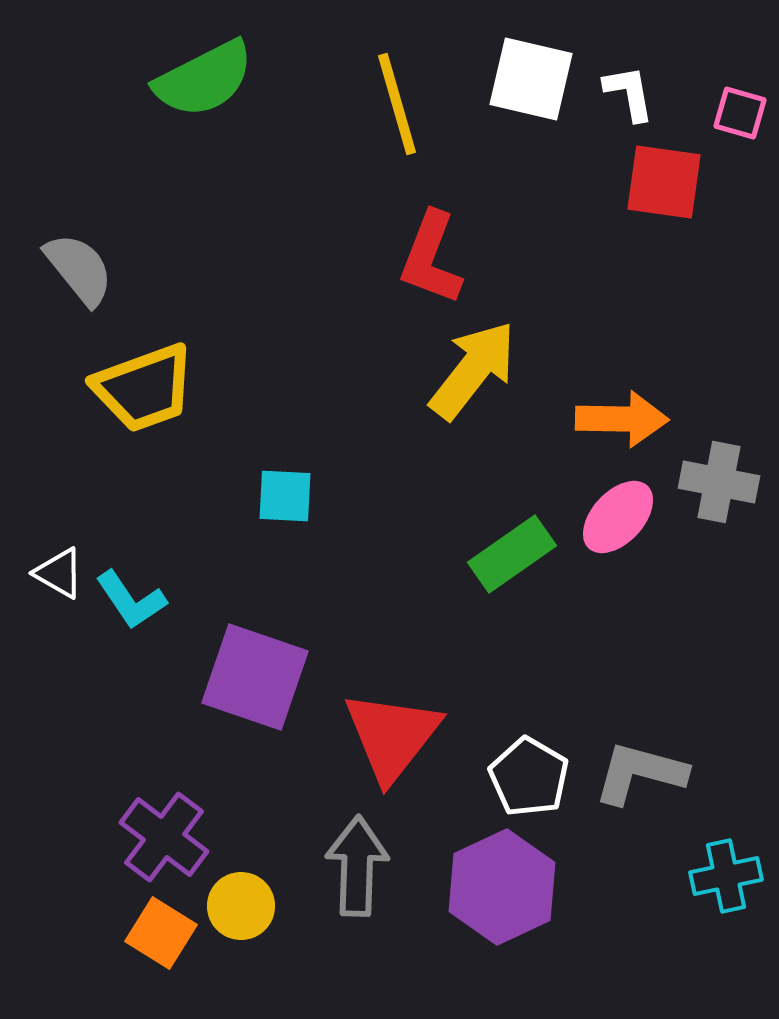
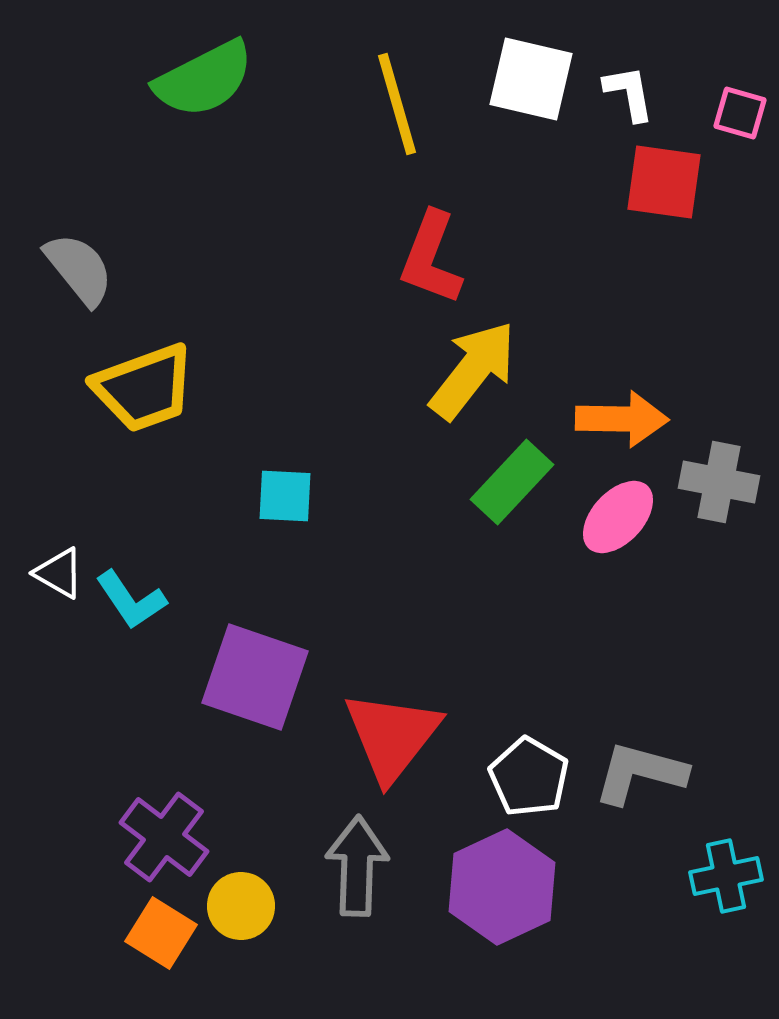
green rectangle: moved 72 px up; rotated 12 degrees counterclockwise
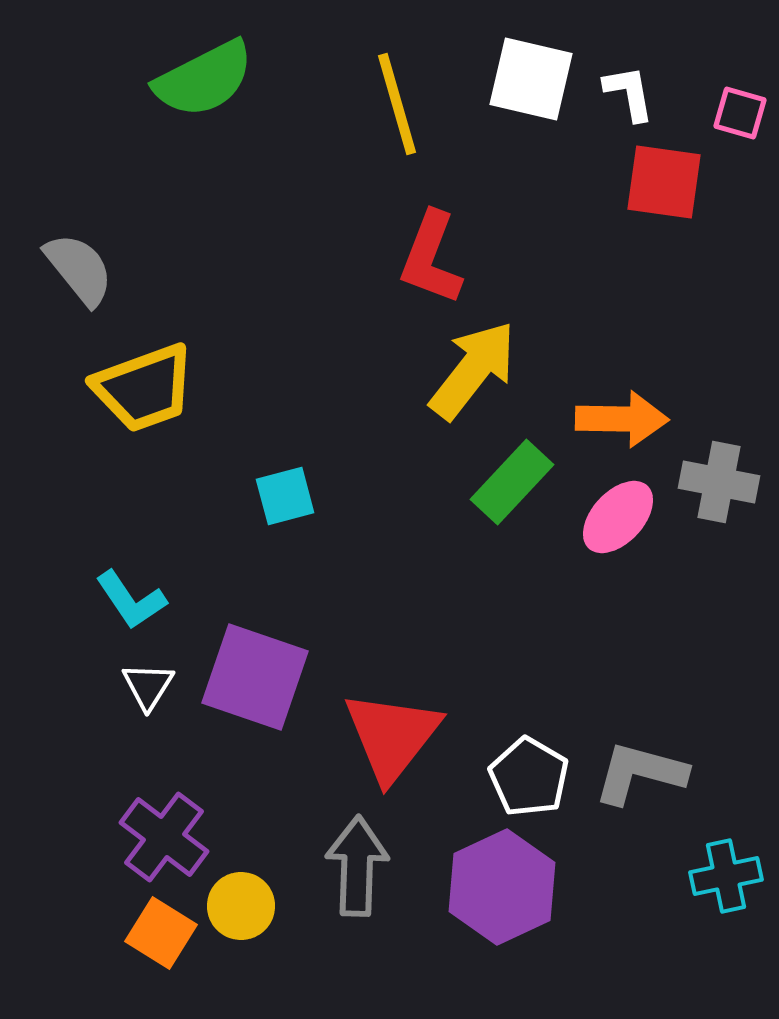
cyan square: rotated 18 degrees counterclockwise
white triangle: moved 89 px right, 113 px down; rotated 32 degrees clockwise
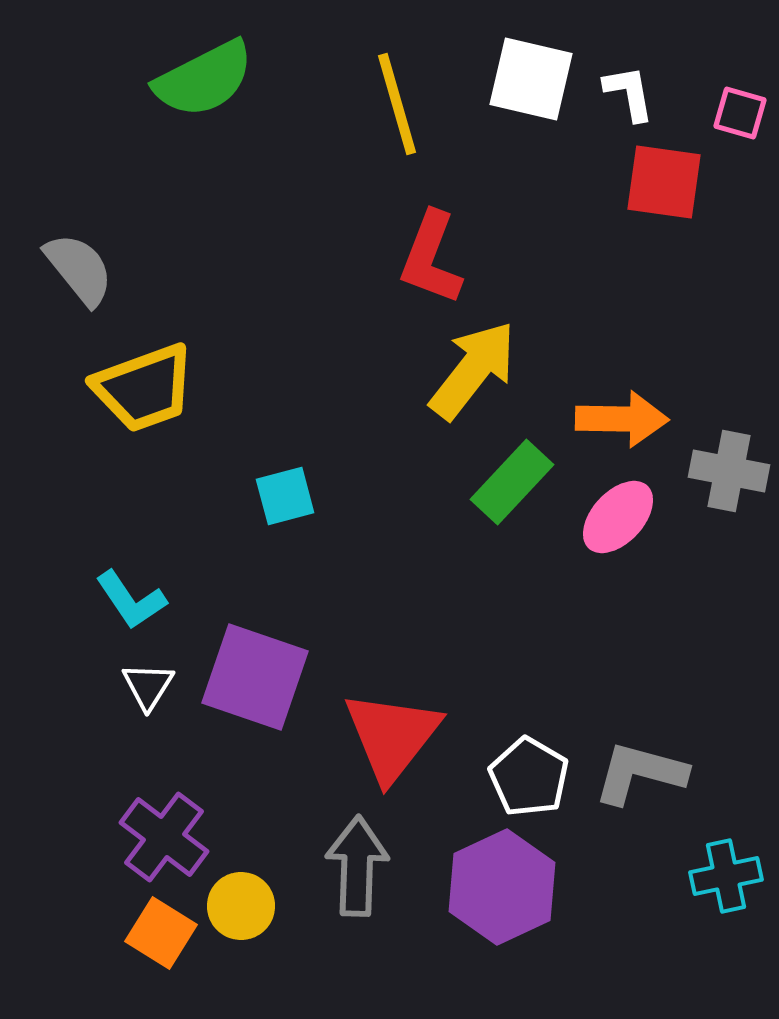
gray cross: moved 10 px right, 11 px up
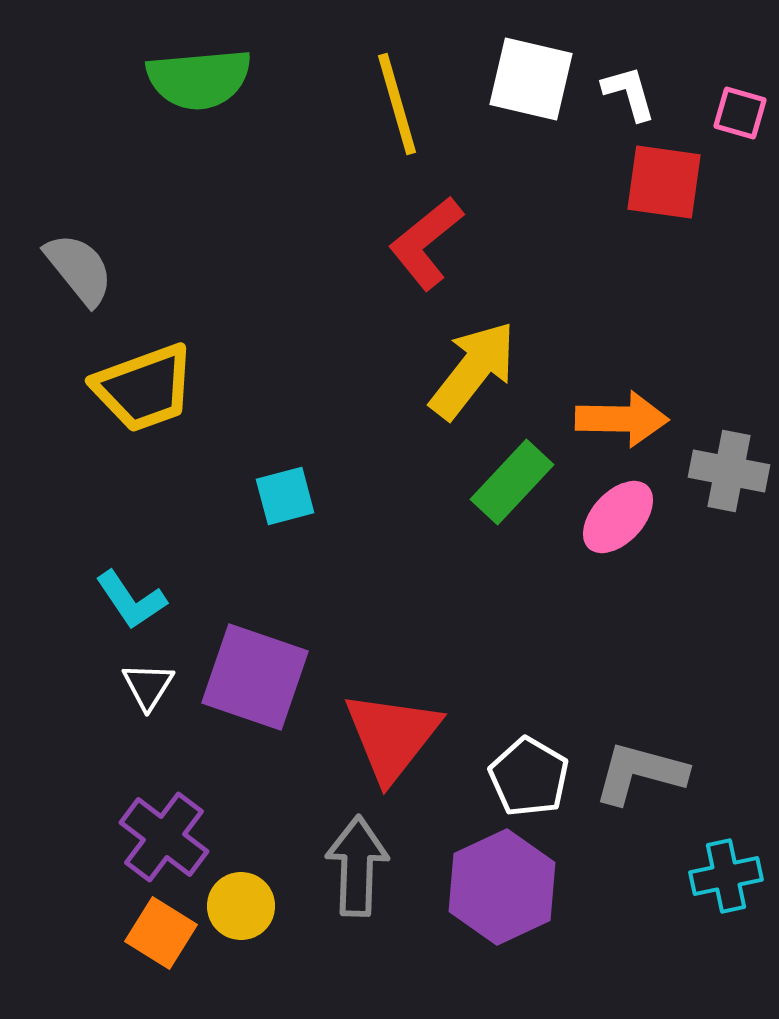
green semicircle: moved 5 px left; rotated 22 degrees clockwise
white L-shape: rotated 6 degrees counterclockwise
red L-shape: moved 5 px left, 15 px up; rotated 30 degrees clockwise
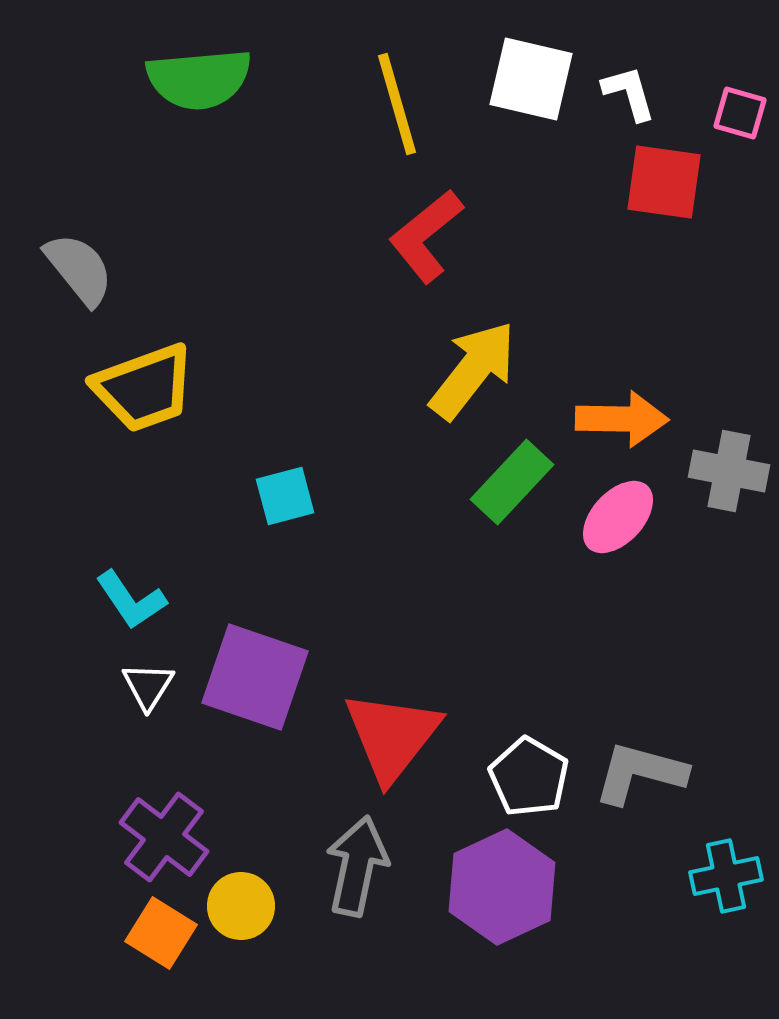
red L-shape: moved 7 px up
gray arrow: rotated 10 degrees clockwise
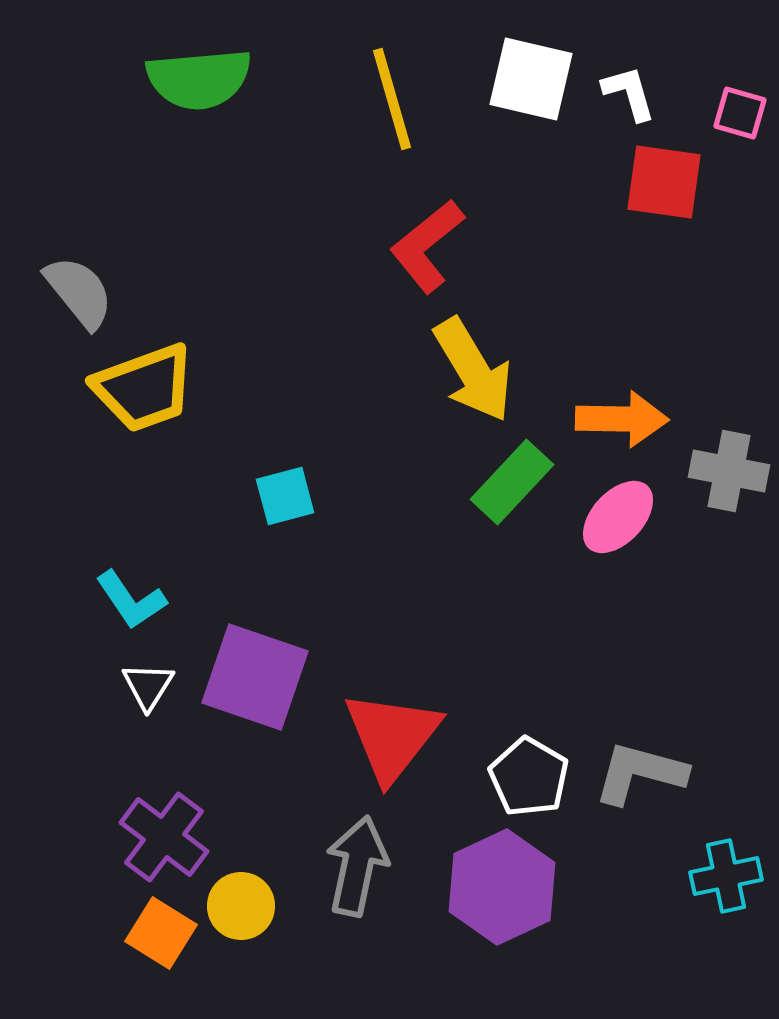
yellow line: moved 5 px left, 5 px up
red L-shape: moved 1 px right, 10 px down
gray semicircle: moved 23 px down
yellow arrow: rotated 111 degrees clockwise
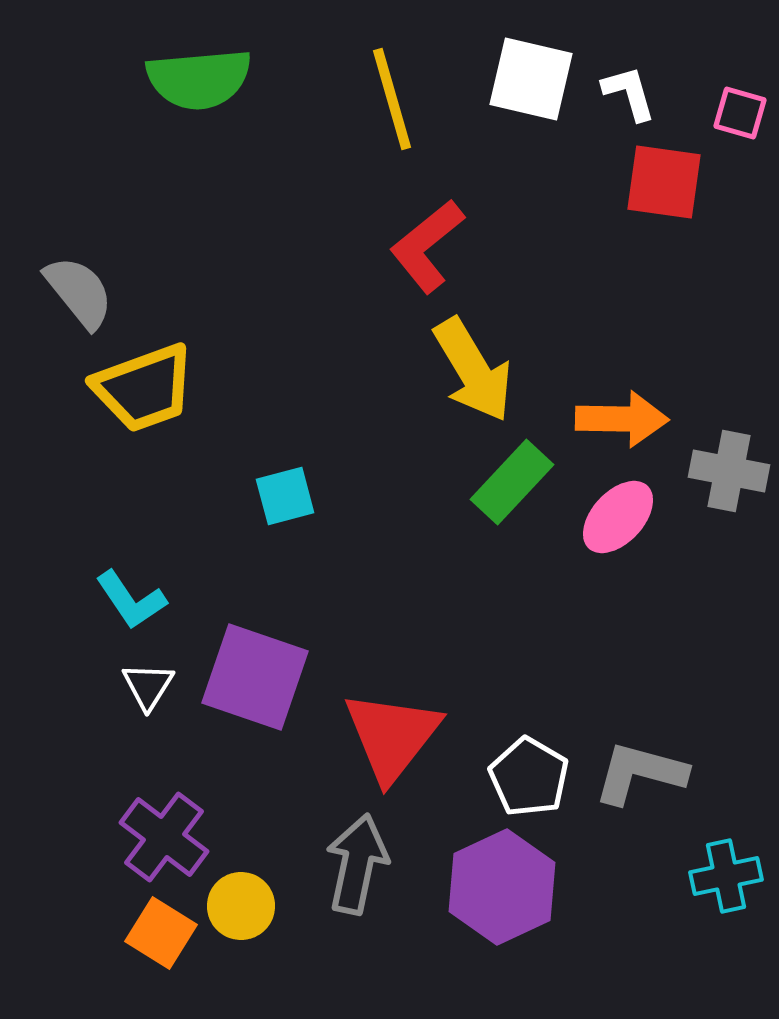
gray arrow: moved 2 px up
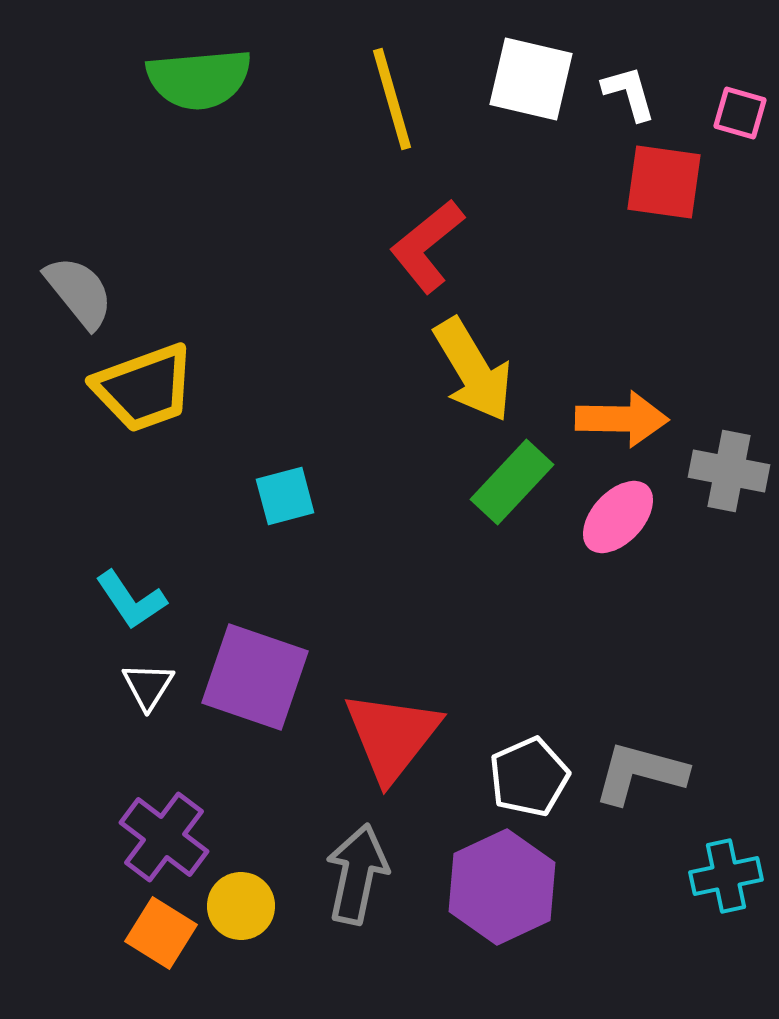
white pentagon: rotated 18 degrees clockwise
gray arrow: moved 10 px down
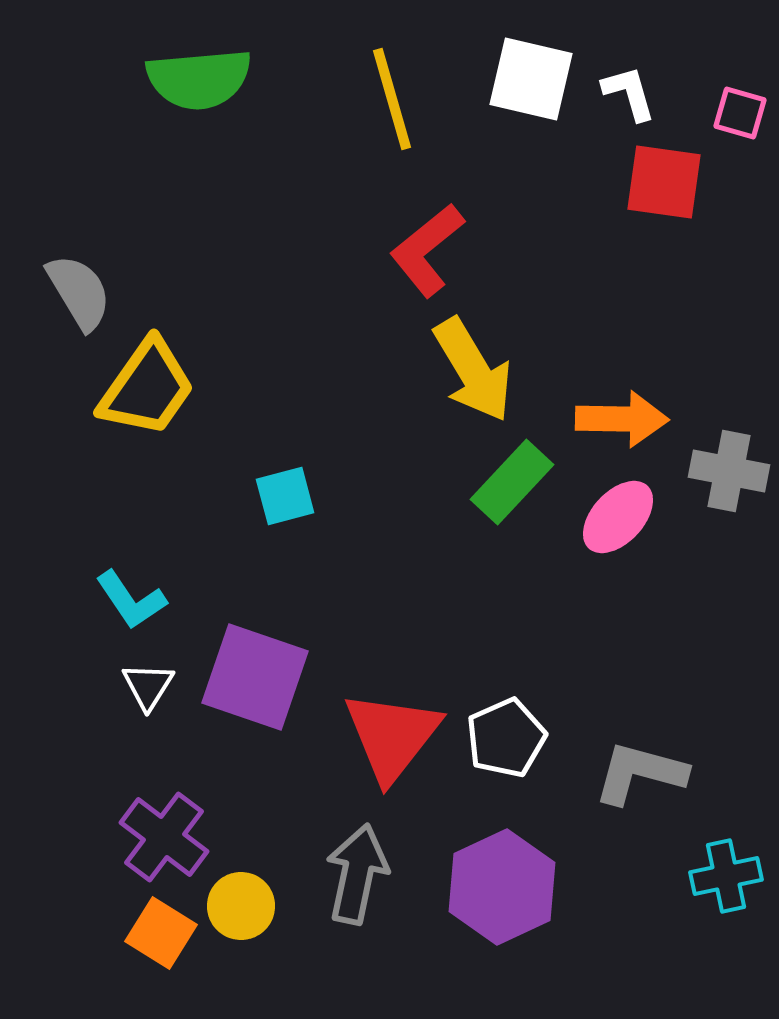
red L-shape: moved 4 px down
gray semicircle: rotated 8 degrees clockwise
yellow trapezoid: moved 3 px right; rotated 35 degrees counterclockwise
white pentagon: moved 23 px left, 39 px up
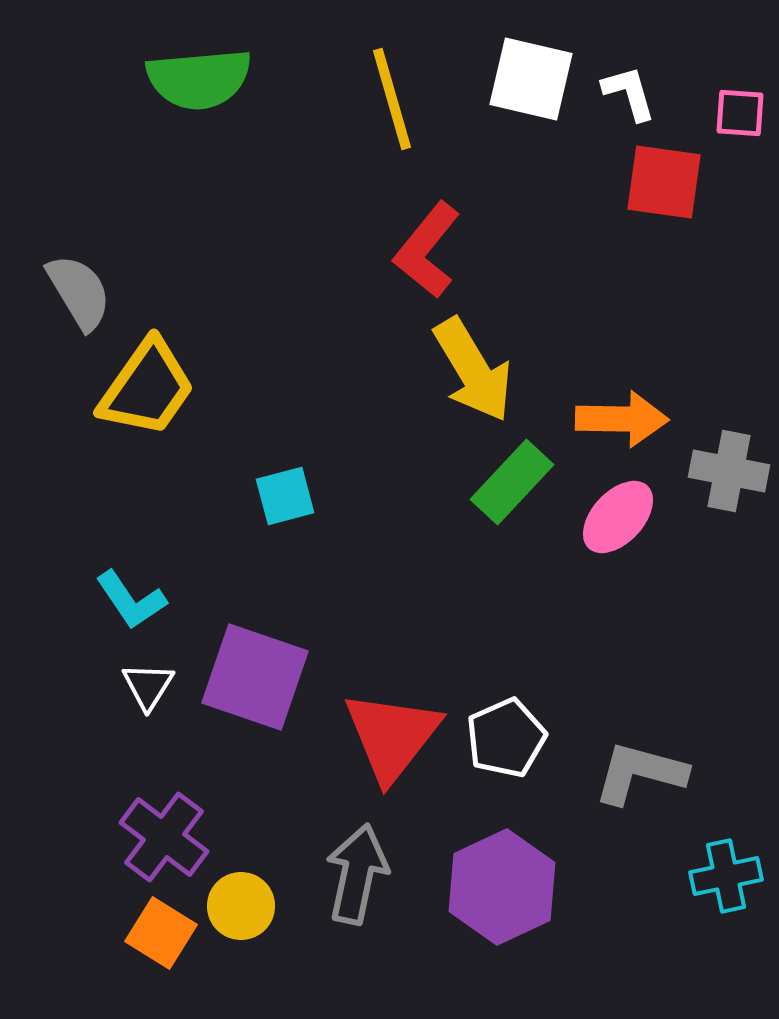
pink square: rotated 12 degrees counterclockwise
red L-shape: rotated 12 degrees counterclockwise
